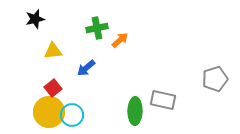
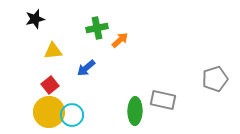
red square: moved 3 px left, 3 px up
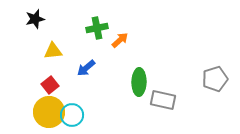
green ellipse: moved 4 px right, 29 px up
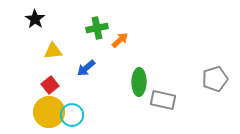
black star: rotated 24 degrees counterclockwise
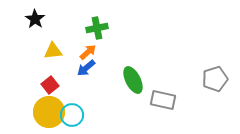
orange arrow: moved 32 px left, 12 px down
green ellipse: moved 6 px left, 2 px up; rotated 28 degrees counterclockwise
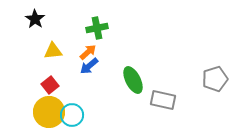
blue arrow: moved 3 px right, 2 px up
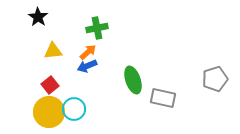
black star: moved 3 px right, 2 px up
blue arrow: moved 2 px left; rotated 18 degrees clockwise
green ellipse: rotated 8 degrees clockwise
gray rectangle: moved 2 px up
cyan circle: moved 2 px right, 6 px up
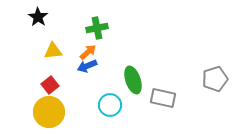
cyan circle: moved 36 px right, 4 px up
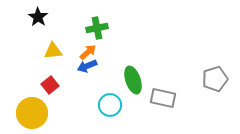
yellow circle: moved 17 px left, 1 px down
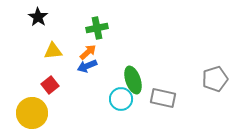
cyan circle: moved 11 px right, 6 px up
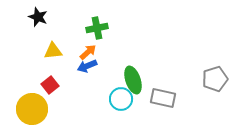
black star: rotated 12 degrees counterclockwise
yellow circle: moved 4 px up
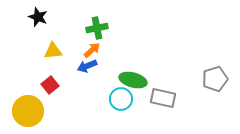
orange arrow: moved 4 px right, 2 px up
green ellipse: rotated 56 degrees counterclockwise
yellow circle: moved 4 px left, 2 px down
